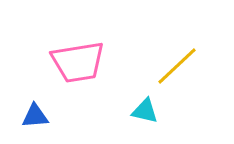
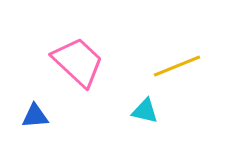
pink trapezoid: rotated 128 degrees counterclockwise
yellow line: rotated 21 degrees clockwise
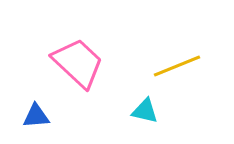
pink trapezoid: moved 1 px down
blue triangle: moved 1 px right
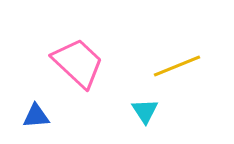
cyan triangle: rotated 44 degrees clockwise
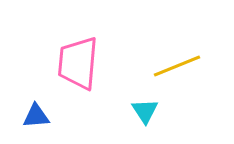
pink trapezoid: rotated 128 degrees counterclockwise
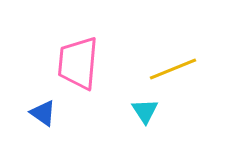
yellow line: moved 4 px left, 3 px down
blue triangle: moved 7 px right, 3 px up; rotated 40 degrees clockwise
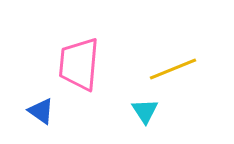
pink trapezoid: moved 1 px right, 1 px down
blue triangle: moved 2 px left, 2 px up
